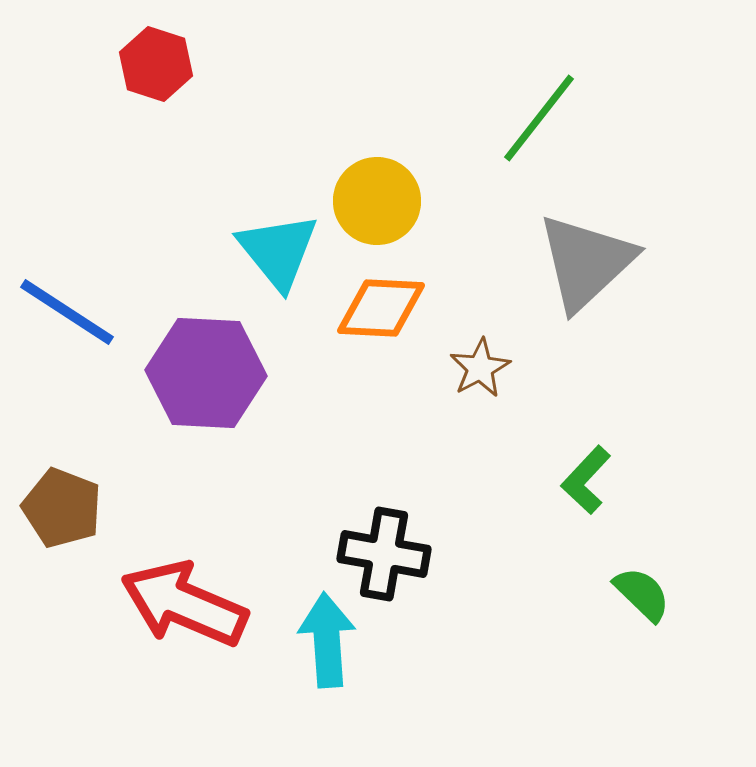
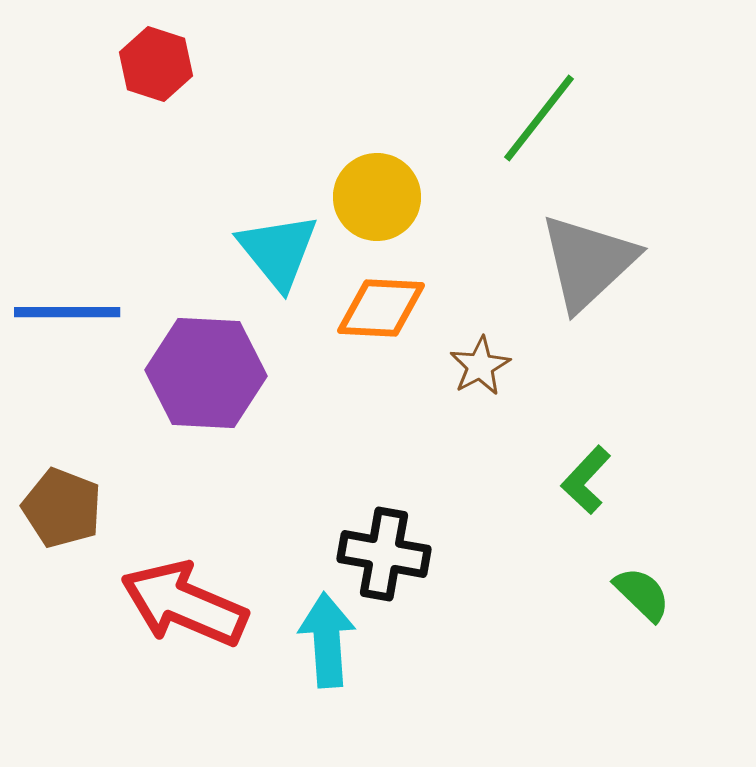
yellow circle: moved 4 px up
gray triangle: moved 2 px right
blue line: rotated 33 degrees counterclockwise
brown star: moved 2 px up
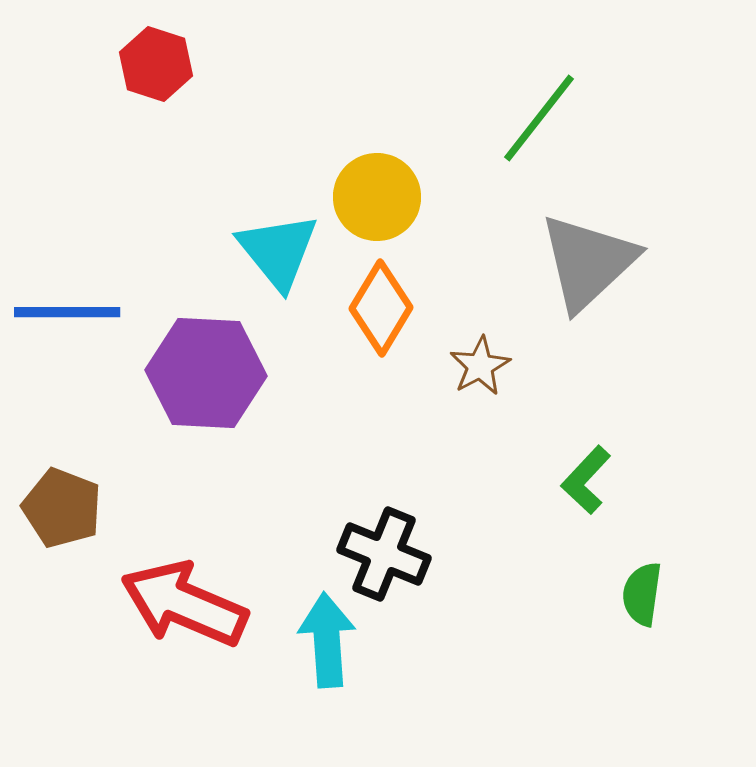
orange diamond: rotated 62 degrees counterclockwise
black cross: rotated 12 degrees clockwise
green semicircle: rotated 126 degrees counterclockwise
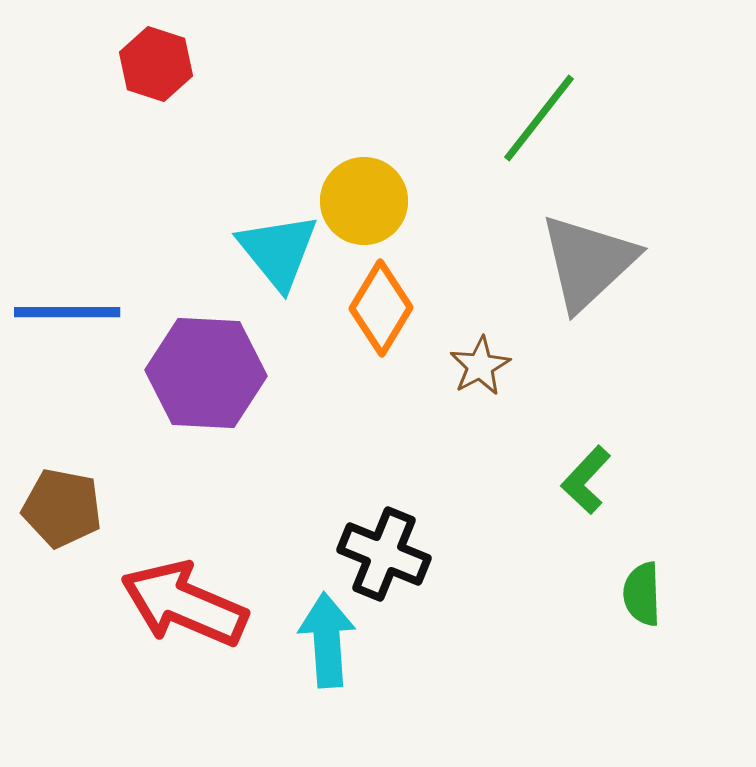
yellow circle: moved 13 px left, 4 px down
brown pentagon: rotated 10 degrees counterclockwise
green semicircle: rotated 10 degrees counterclockwise
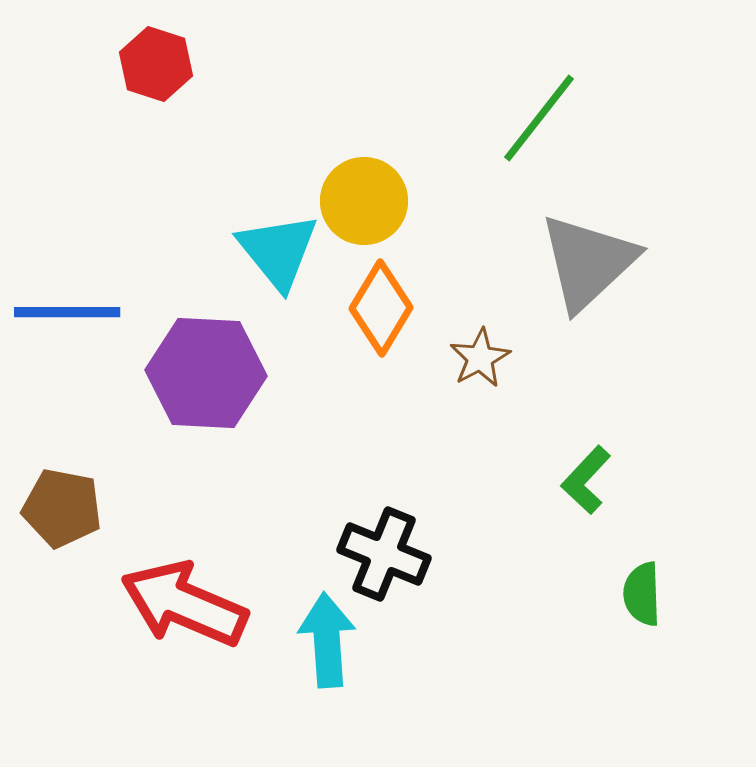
brown star: moved 8 px up
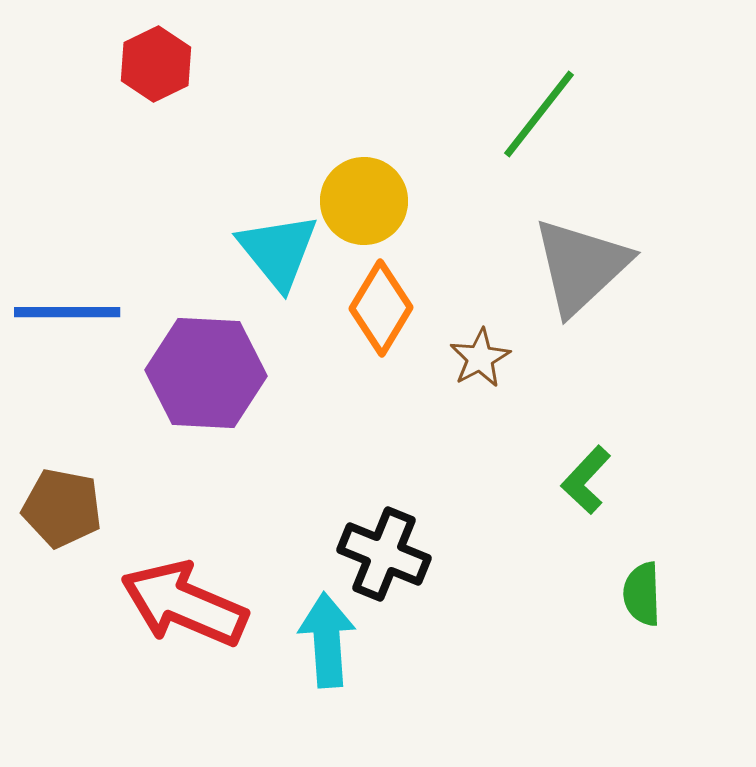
red hexagon: rotated 16 degrees clockwise
green line: moved 4 px up
gray triangle: moved 7 px left, 4 px down
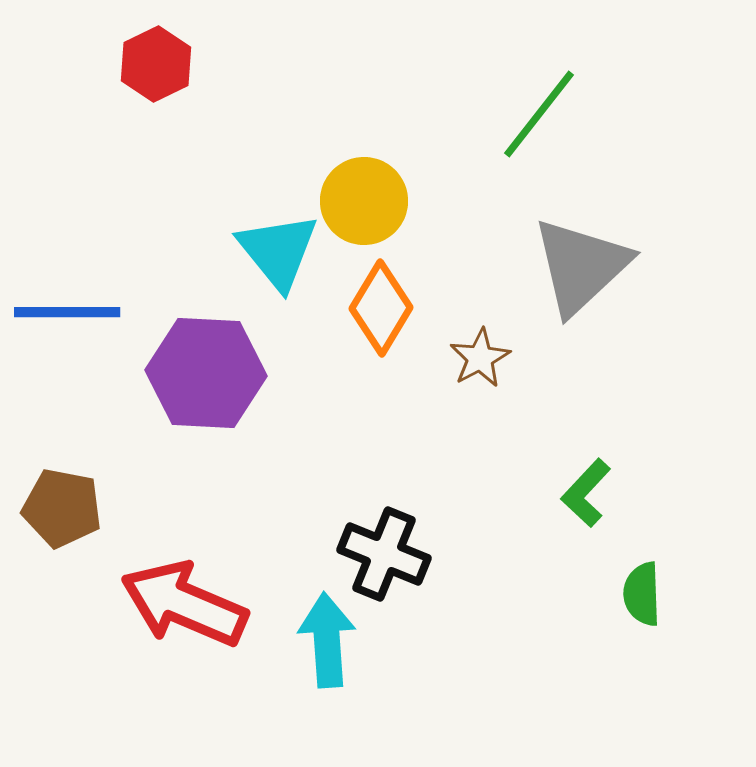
green L-shape: moved 13 px down
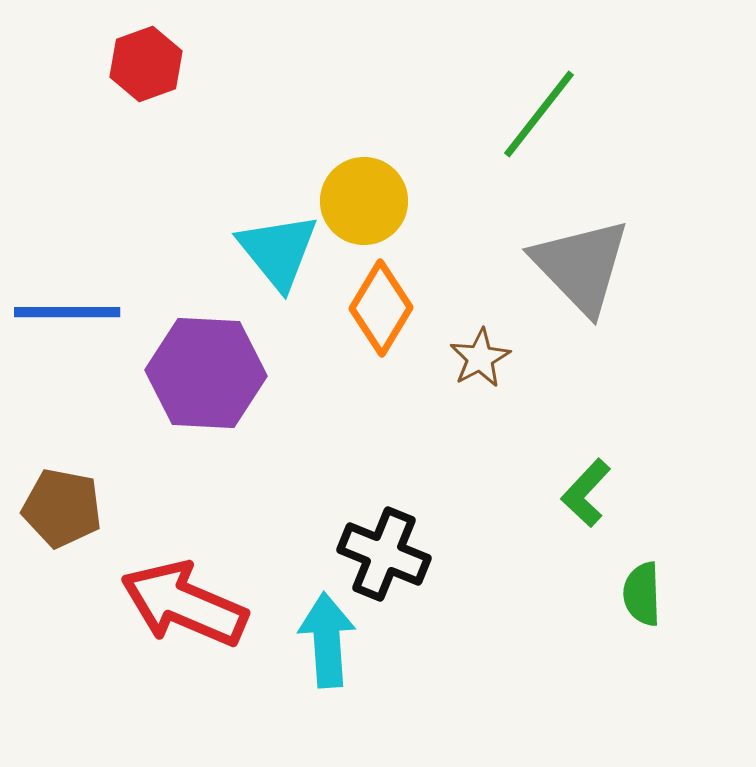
red hexagon: moved 10 px left; rotated 6 degrees clockwise
gray triangle: rotated 31 degrees counterclockwise
